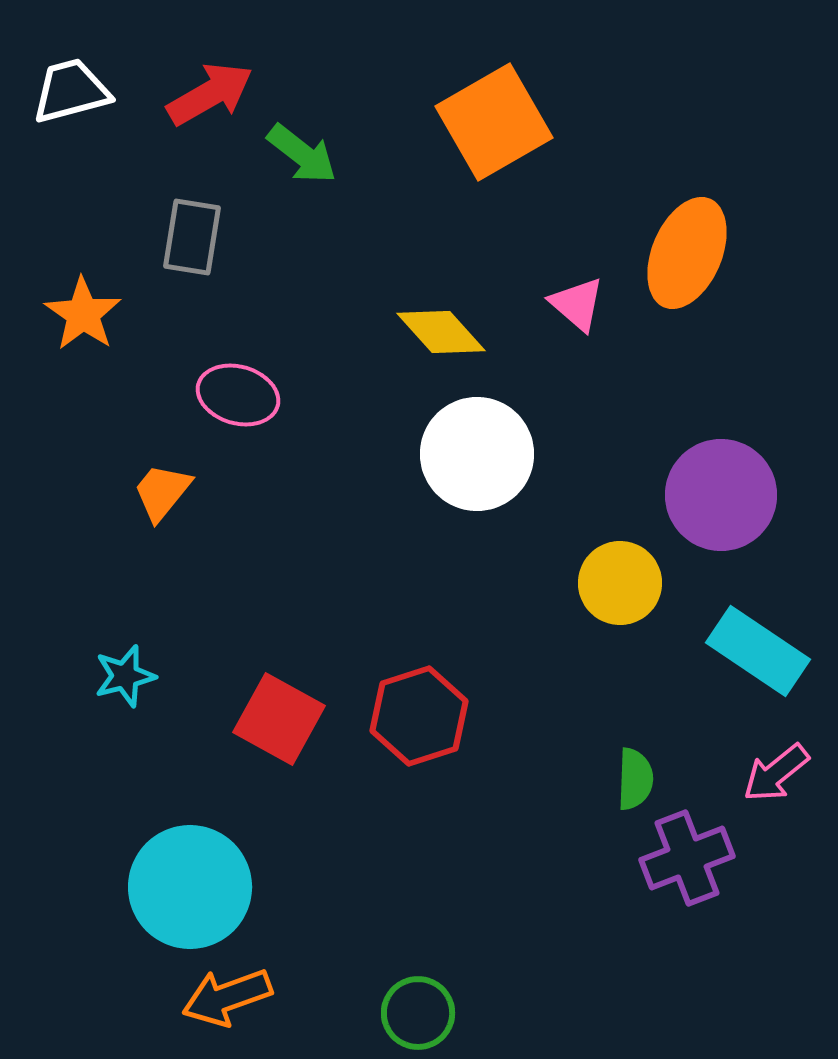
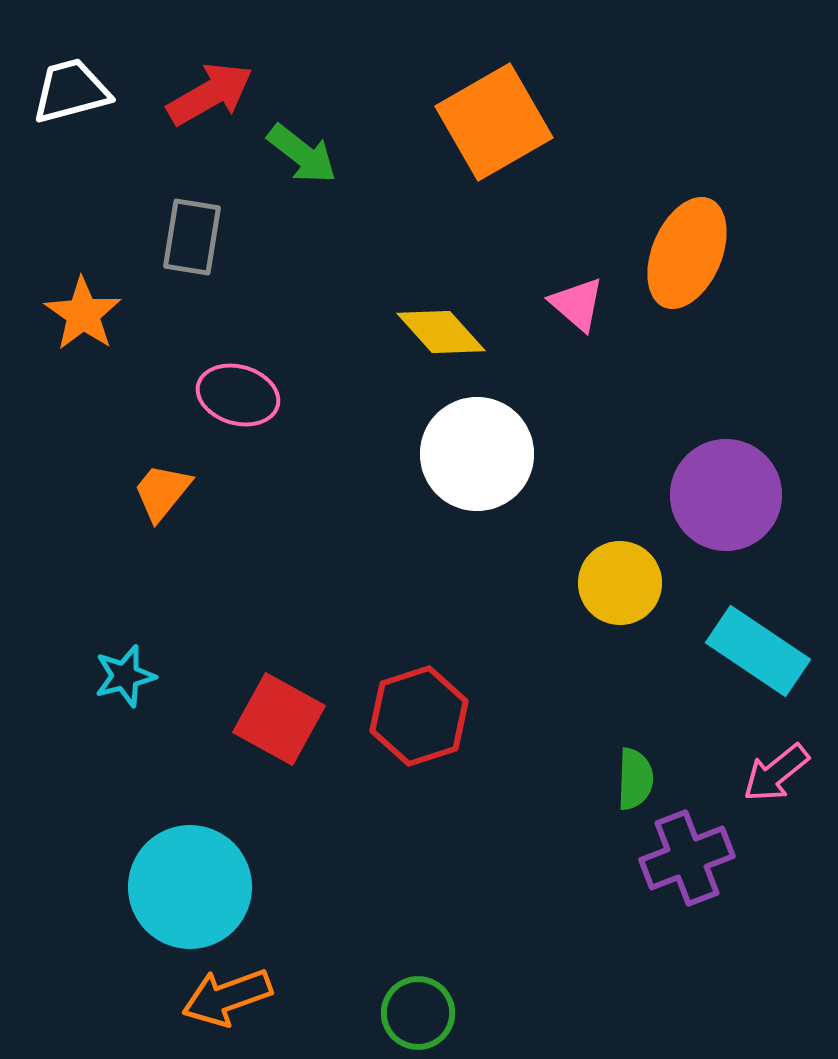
purple circle: moved 5 px right
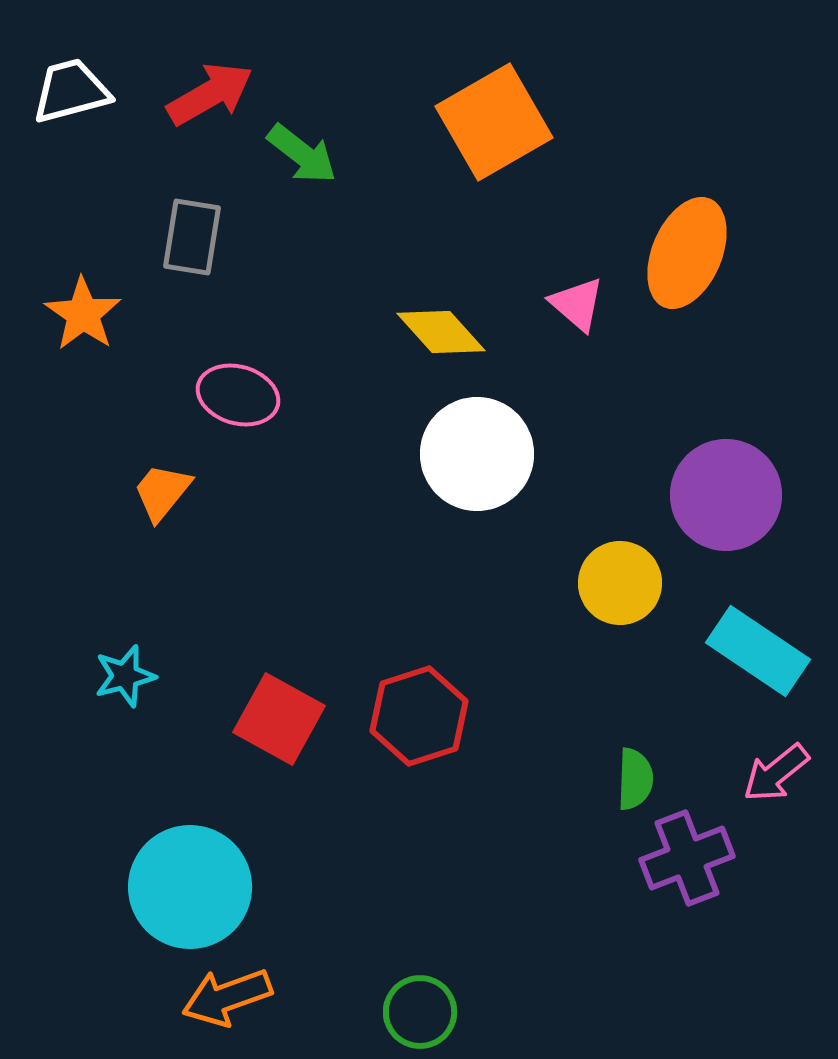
green circle: moved 2 px right, 1 px up
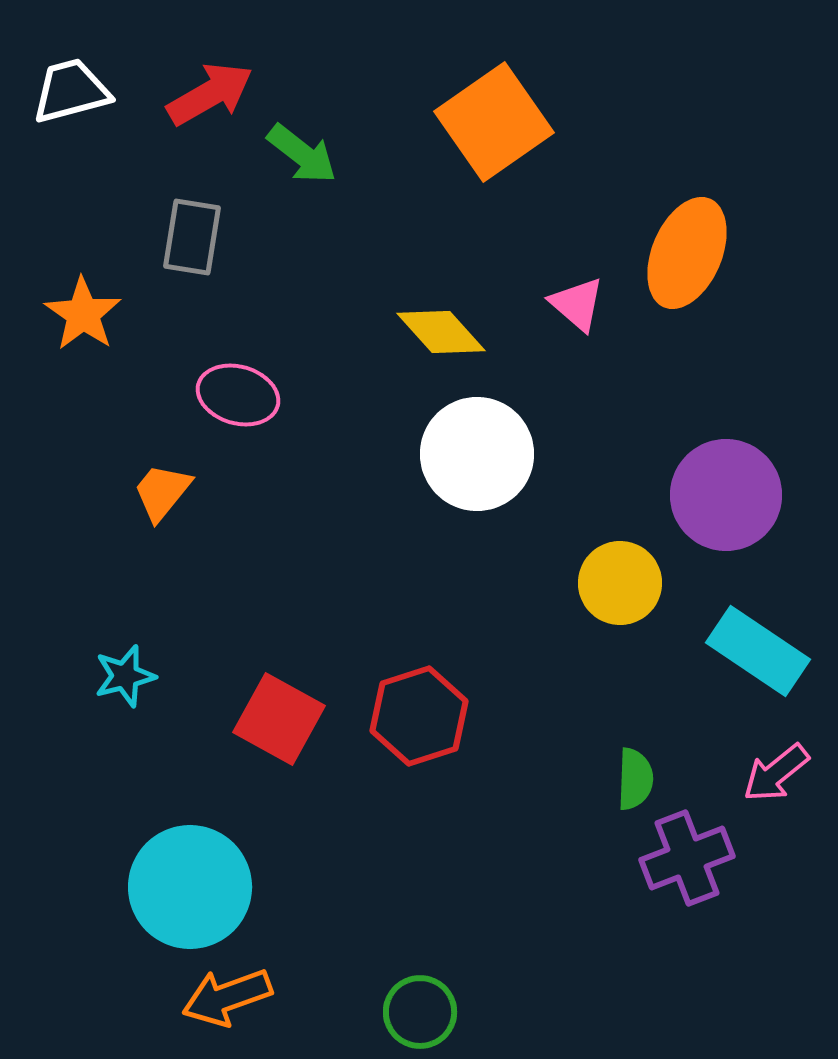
orange square: rotated 5 degrees counterclockwise
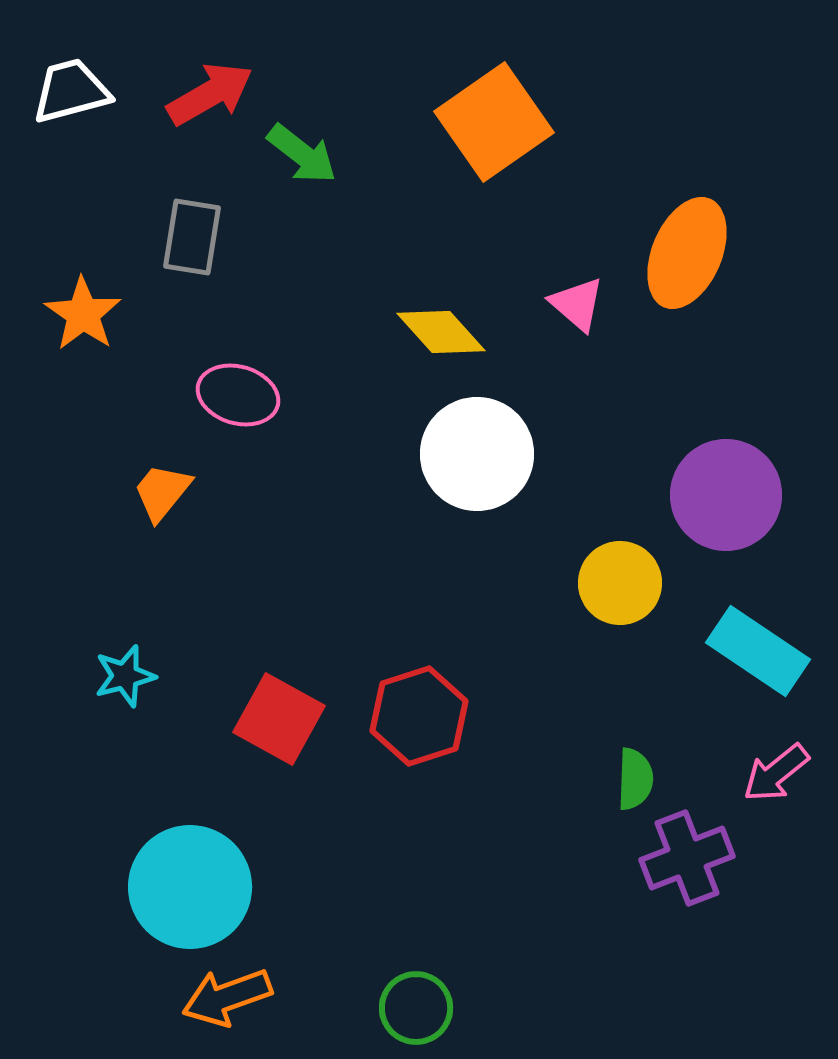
green circle: moved 4 px left, 4 px up
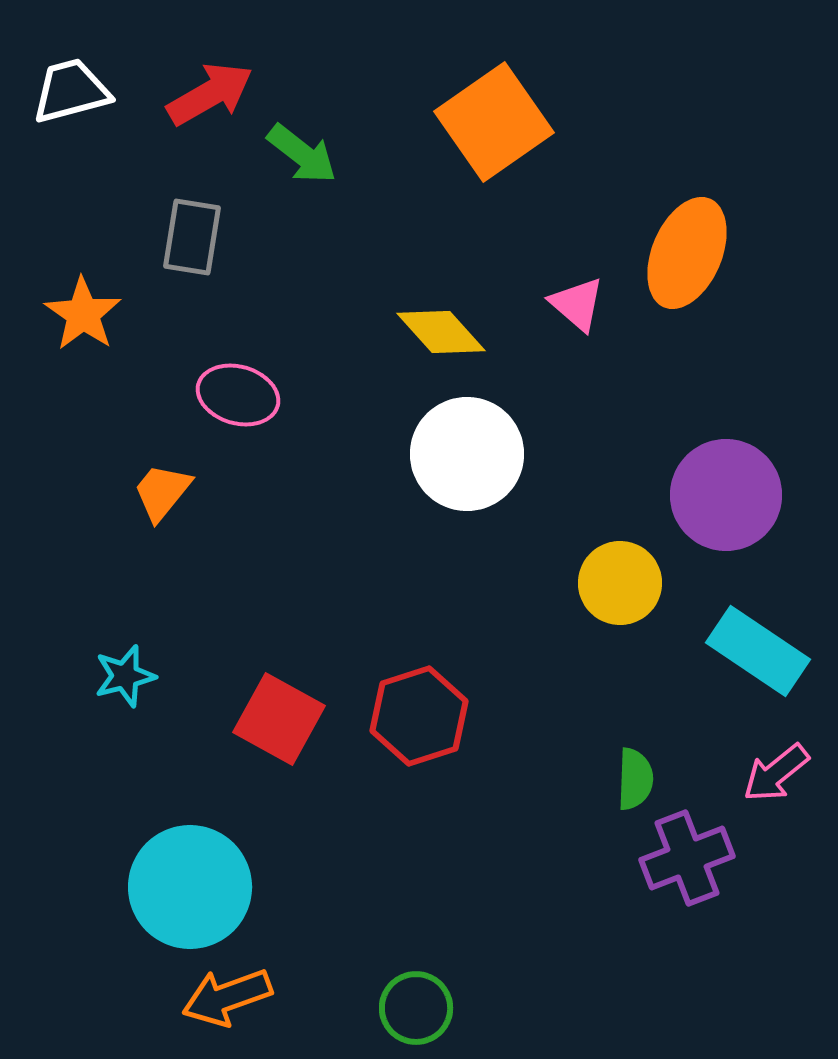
white circle: moved 10 px left
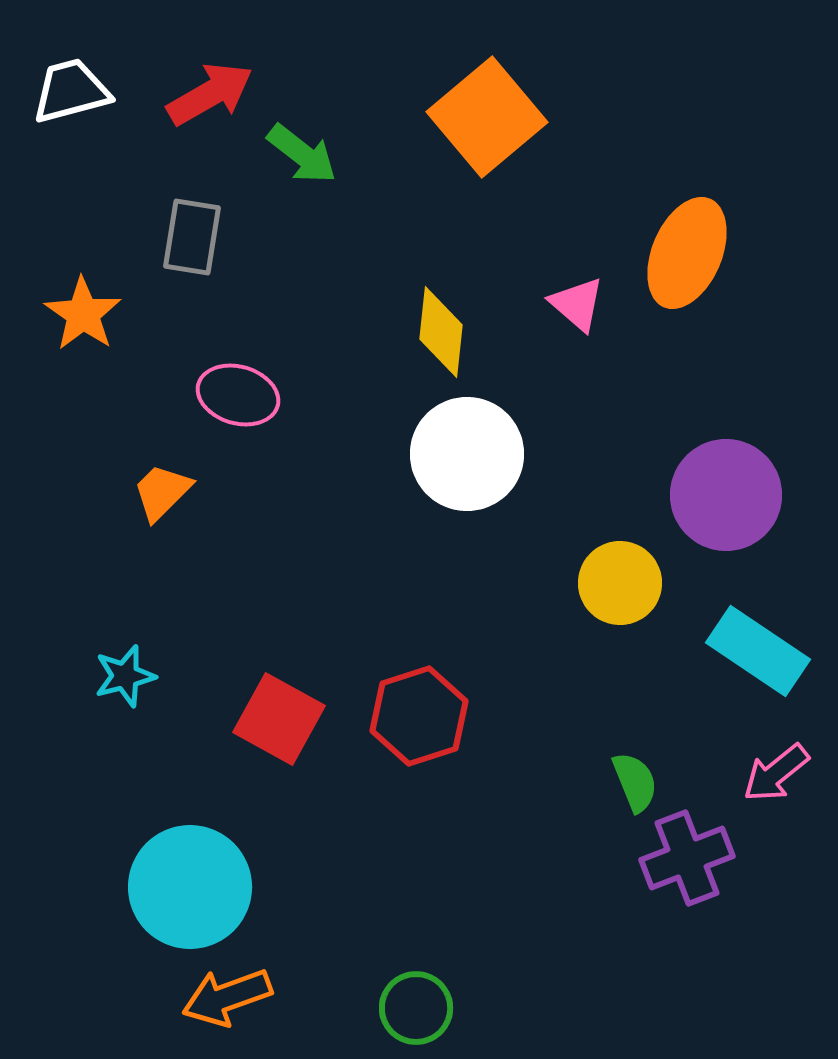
orange square: moved 7 px left, 5 px up; rotated 5 degrees counterclockwise
yellow diamond: rotated 48 degrees clockwise
orange trapezoid: rotated 6 degrees clockwise
green semicircle: moved 3 px down; rotated 24 degrees counterclockwise
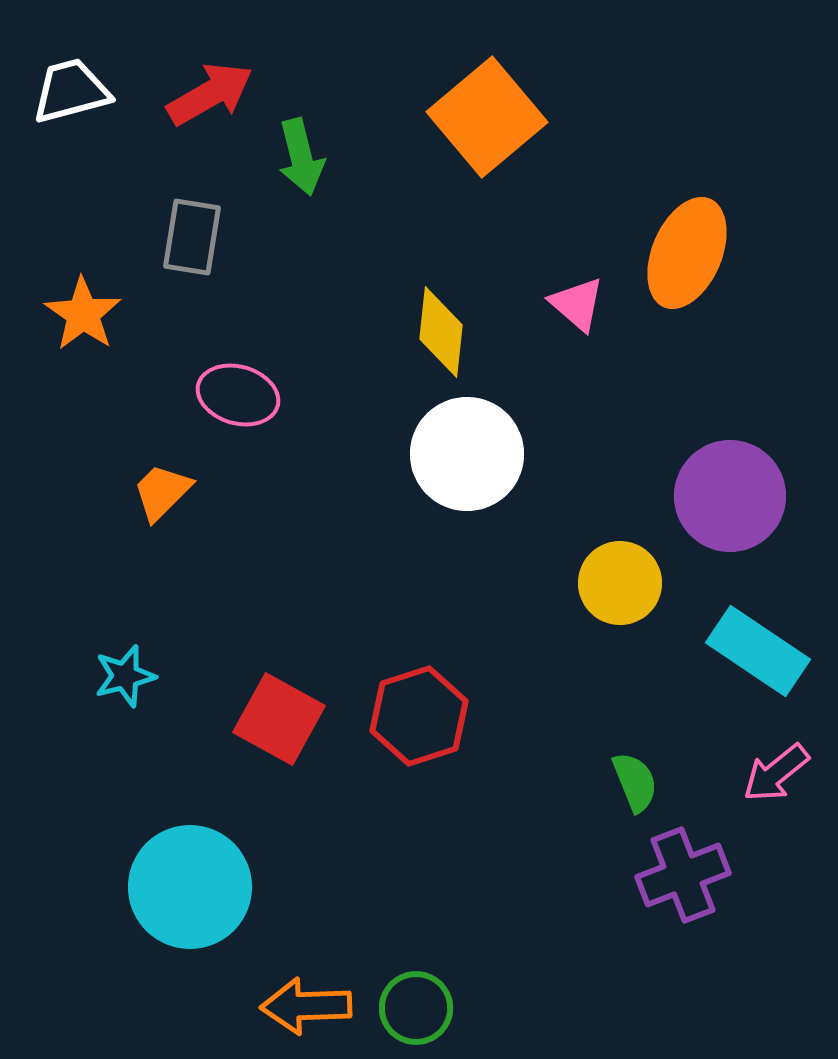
green arrow: moved 1 px left, 3 px down; rotated 38 degrees clockwise
purple circle: moved 4 px right, 1 px down
purple cross: moved 4 px left, 17 px down
orange arrow: moved 79 px right, 9 px down; rotated 18 degrees clockwise
